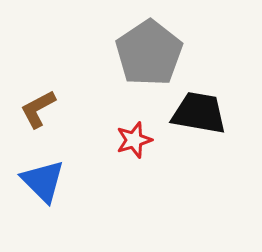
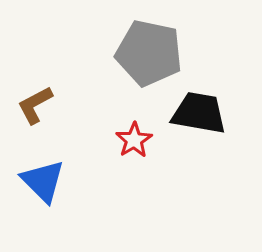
gray pentagon: rotated 26 degrees counterclockwise
brown L-shape: moved 3 px left, 4 px up
red star: rotated 15 degrees counterclockwise
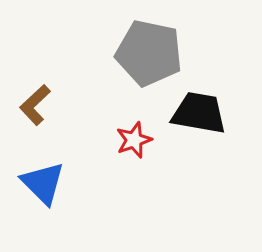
brown L-shape: rotated 15 degrees counterclockwise
red star: rotated 12 degrees clockwise
blue triangle: moved 2 px down
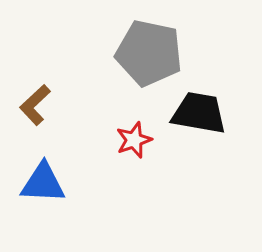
blue triangle: rotated 42 degrees counterclockwise
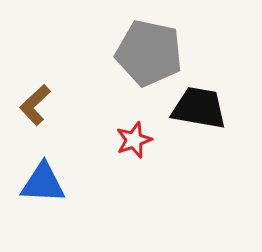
black trapezoid: moved 5 px up
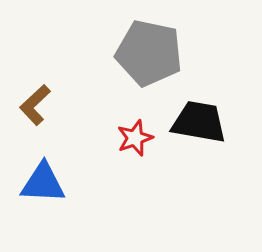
black trapezoid: moved 14 px down
red star: moved 1 px right, 2 px up
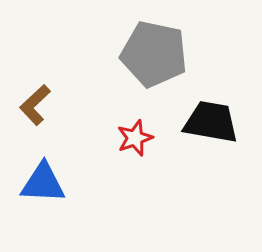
gray pentagon: moved 5 px right, 1 px down
black trapezoid: moved 12 px right
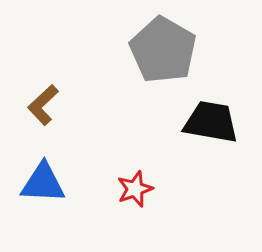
gray pentagon: moved 9 px right, 4 px up; rotated 18 degrees clockwise
brown L-shape: moved 8 px right
red star: moved 51 px down
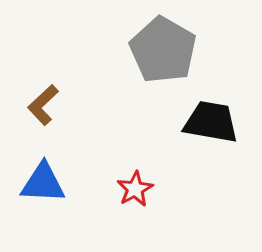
red star: rotated 9 degrees counterclockwise
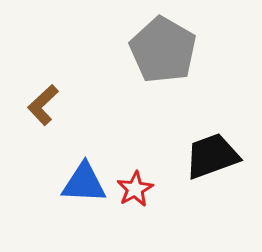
black trapezoid: moved 1 px right, 34 px down; rotated 30 degrees counterclockwise
blue triangle: moved 41 px right
